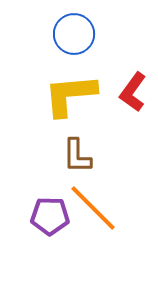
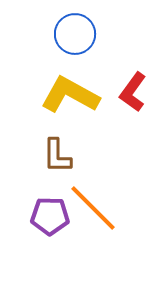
blue circle: moved 1 px right
yellow L-shape: rotated 34 degrees clockwise
brown L-shape: moved 20 px left
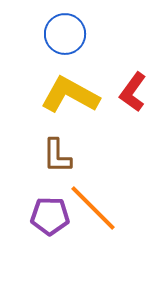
blue circle: moved 10 px left
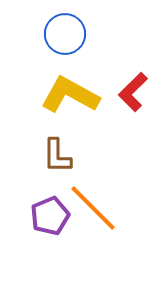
red L-shape: rotated 9 degrees clockwise
purple pentagon: rotated 24 degrees counterclockwise
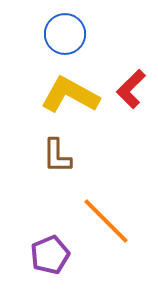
red L-shape: moved 2 px left, 3 px up
orange line: moved 13 px right, 13 px down
purple pentagon: moved 39 px down
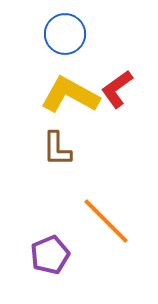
red L-shape: moved 14 px left; rotated 9 degrees clockwise
brown L-shape: moved 7 px up
